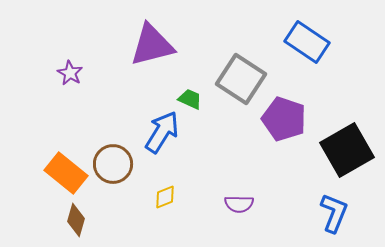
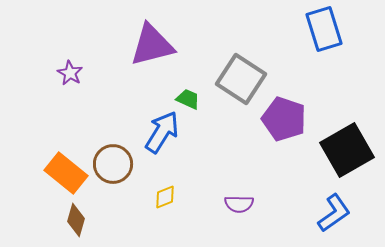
blue rectangle: moved 17 px right, 13 px up; rotated 39 degrees clockwise
green trapezoid: moved 2 px left
blue L-shape: rotated 33 degrees clockwise
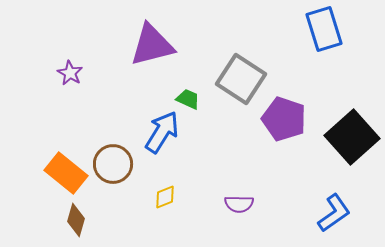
black square: moved 5 px right, 13 px up; rotated 12 degrees counterclockwise
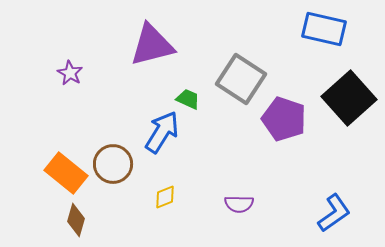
blue rectangle: rotated 60 degrees counterclockwise
black square: moved 3 px left, 39 px up
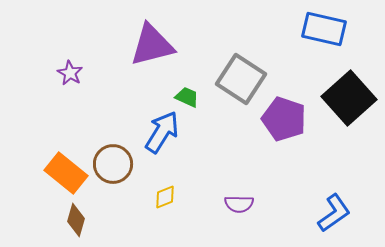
green trapezoid: moved 1 px left, 2 px up
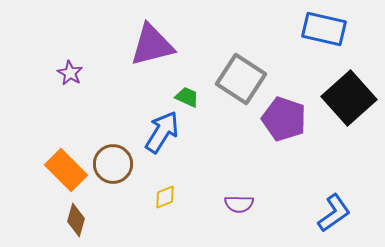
orange rectangle: moved 3 px up; rotated 6 degrees clockwise
